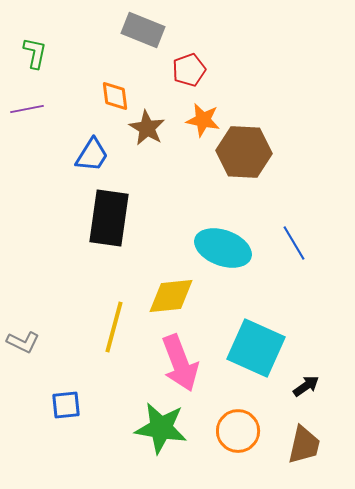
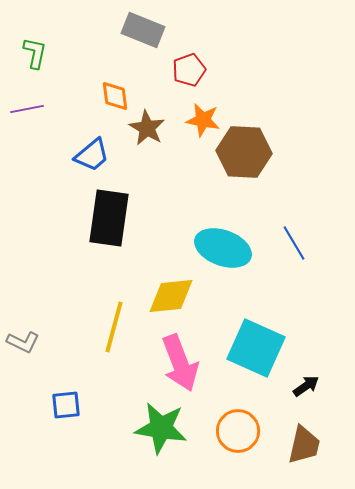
blue trapezoid: rotated 18 degrees clockwise
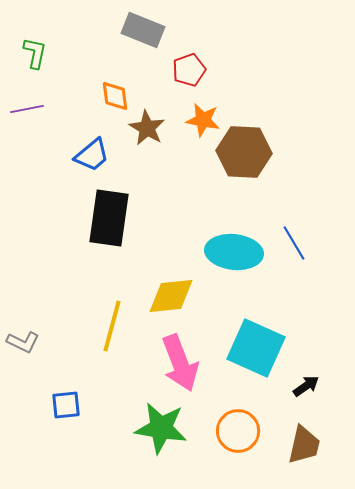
cyan ellipse: moved 11 px right, 4 px down; rotated 14 degrees counterclockwise
yellow line: moved 2 px left, 1 px up
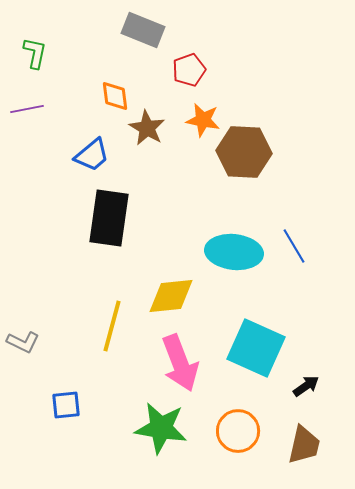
blue line: moved 3 px down
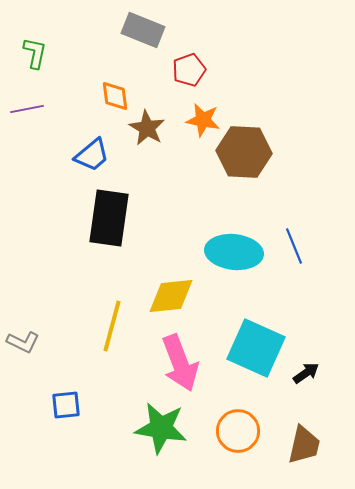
blue line: rotated 9 degrees clockwise
black arrow: moved 13 px up
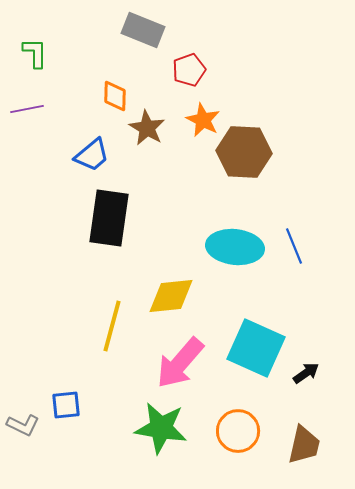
green L-shape: rotated 12 degrees counterclockwise
orange diamond: rotated 8 degrees clockwise
orange star: rotated 16 degrees clockwise
cyan ellipse: moved 1 px right, 5 px up
gray L-shape: moved 83 px down
pink arrow: rotated 62 degrees clockwise
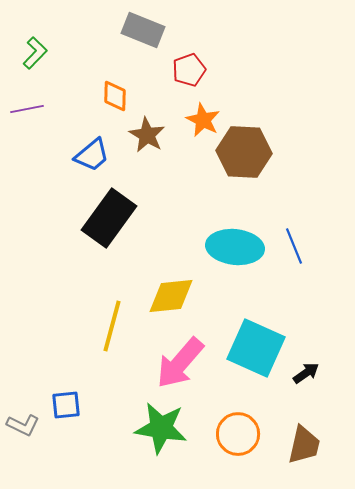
green L-shape: rotated 44 degrees clockwise
brown star: moved 7 px down
black rectangle: rotated 28 degrees clockwise
orange circle: moved 3 px down
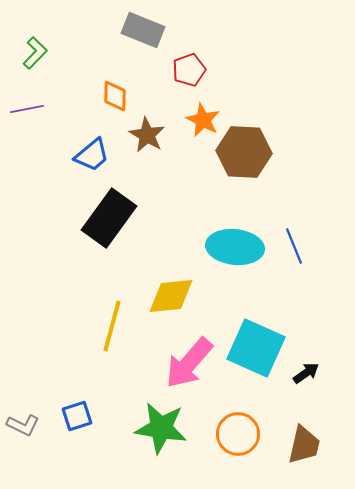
pink arrow: moved 9 px right
blue square: moved 11 px right, 11 px down; rotated 12 degrees counterclockwise
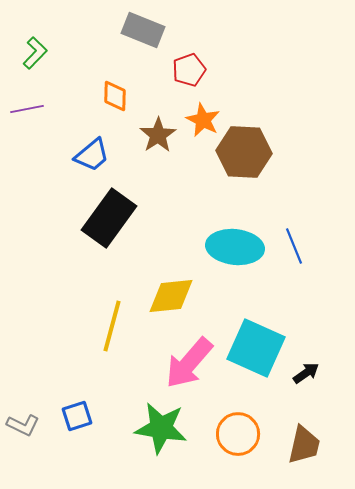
brown star: moved 11 px right; rotated 9 degrees clockwise
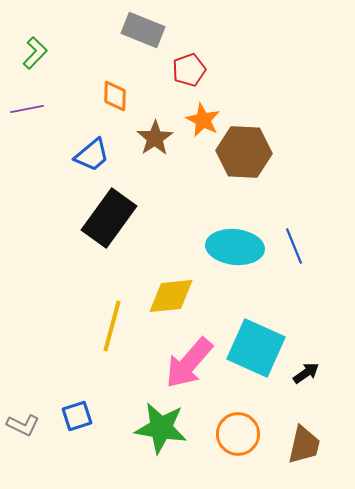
brown star: moved 3 px left, 3 px down
